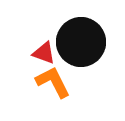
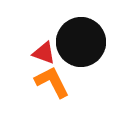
orange L-shape: moved 1 px left
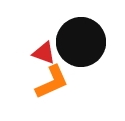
orange L-shape: rotated 93 degrees clockwise
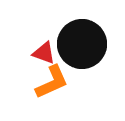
black circle: moved 1 px right, 2 px down
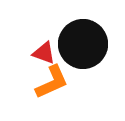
black circle: moved 1 px right
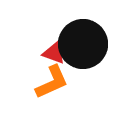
red triangle: moved 10 px right
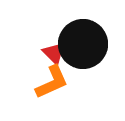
red triangle: rotated 25 degrees clockwise
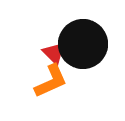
orange L-shape: moved 1 px left, 1 px up
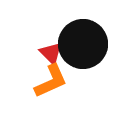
red triangle: moved 3 px left
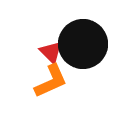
red triangle: moved 1 px up
